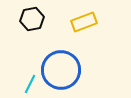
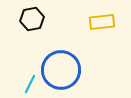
yellow rectangle: moved 18 px right; rotated 15 degrees clockwise
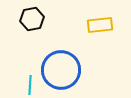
yellow rectangle: moved 2 px left, 3 px down
cyan line: moved 1 px down; rotated 24 degrees counterclockwise
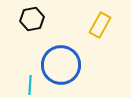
yellow rectangle: rotated 55 degrees counterclockwise
blue circle: moved 5 px up
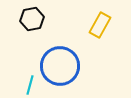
blue circle: moved 1 px left, 1 px down
cyan line: rotated 12 degrees clockwise
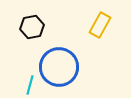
black hexagon: moved 8 px down
blue circle: moved 1 px left, 1 px down
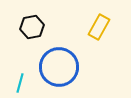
yellow rectangle: moved 1 px left, 2 px down
cyan line: moved 10 px left, 2 px up
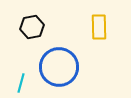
yellow rectangle: rotated 30 degrees counterclockwise
cyan line: moved 1 px right
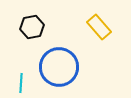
yellow rectangle: rotated 40 degrees counterclockwise
cyan line: rotated 12 degrees counterclockwise
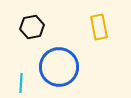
yellow rectangle: rotated 30 degrees clockwise
